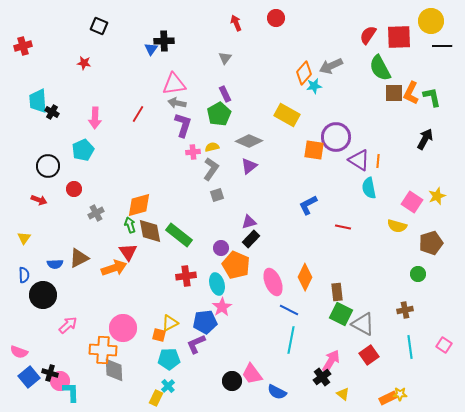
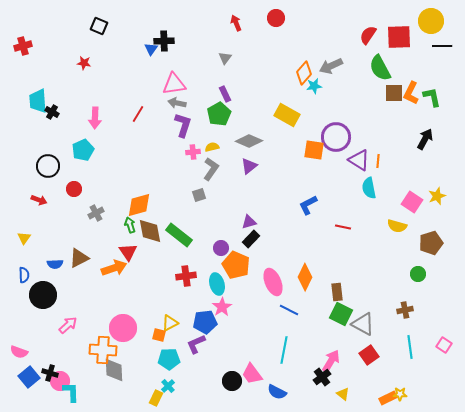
gray square at (217, 195): moved 18 px left
cyan line at (291, 340): moved 7 px left, 10 px down
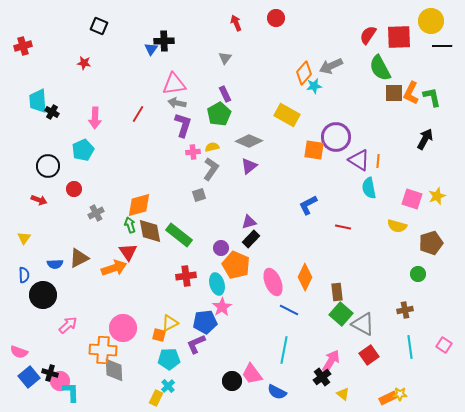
pink square at (412, 202): moved 3 px up; rotated 15 degrees counterclockwise
green square at (341, 314): rotated 15 degrees clockwise
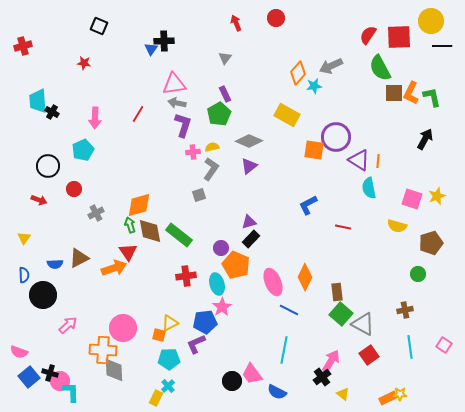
orange diamond at (304, 73): moved 6 px left
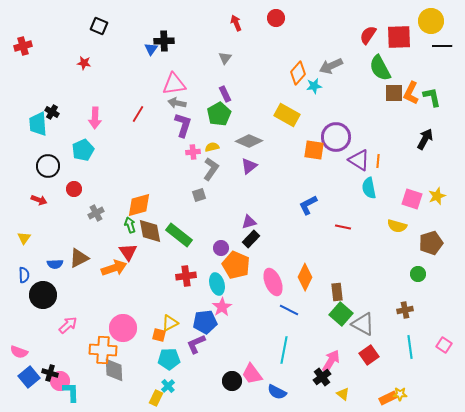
cyan trapezoid at (38, 101): moved 23 px down
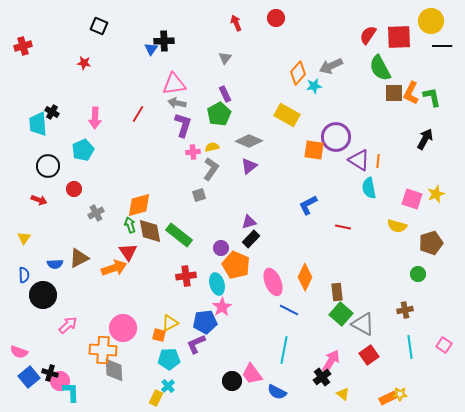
yellow star at (437, 196): moved 1 px left, 2 px up
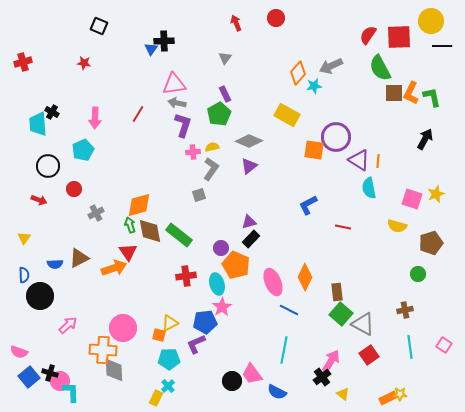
red cross at (23, 46): moved 16 px down
black circle at (43, 295): moved 3 px left, 1 px down
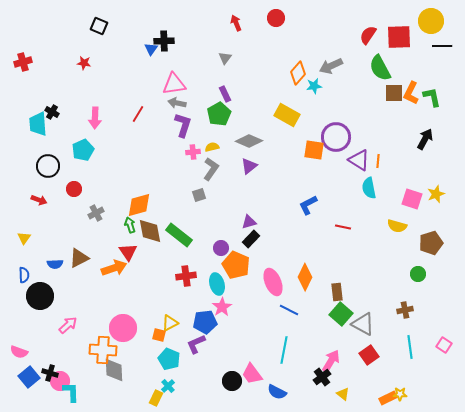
cyan pentagon at (169, 359): rotated 25 degrees clockwise
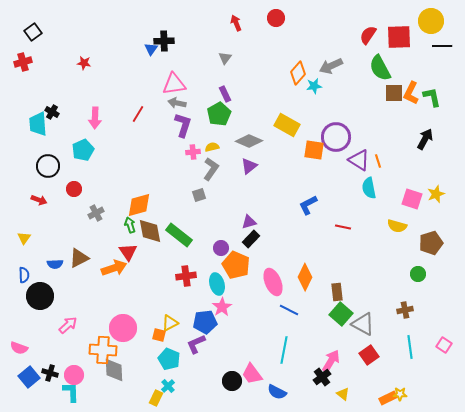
black square at (99, 26): moved 66 px left, 6 px down; rotated 30 degrees clockwise
yellow rectangle at (287, 115): moved 10 px down
orange line at (378, 161): rotated 24 degrees counterclockwise
pink semicircle at (19, 352): moved 4 px up
pink circle at (60, 381): moved 14 px right, 6 px up
